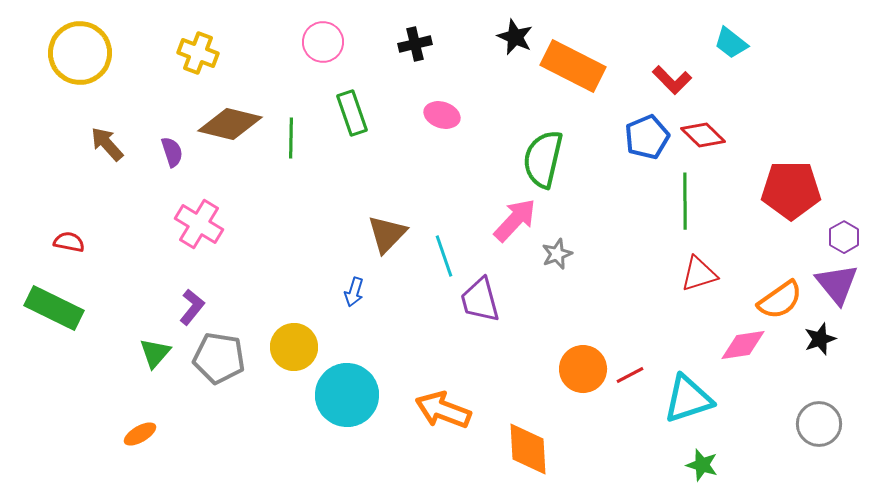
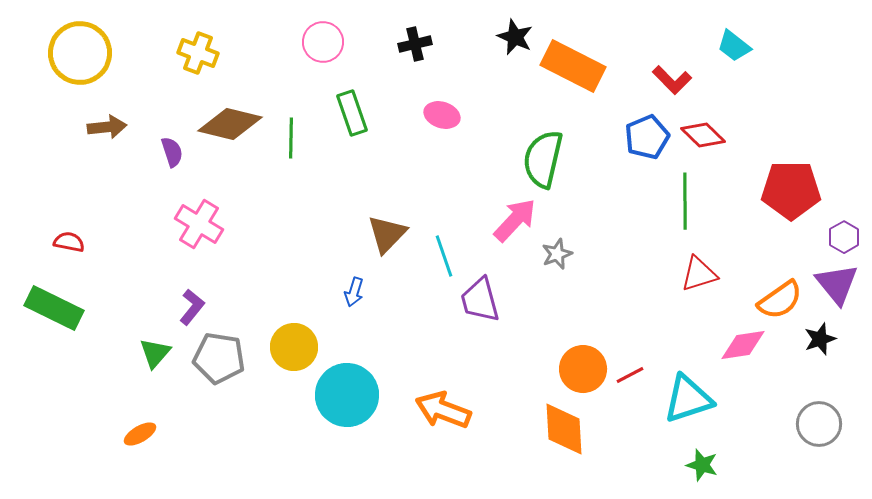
cyan trapezoid at (731, 43): moved 3 px right, 3 px down
brown arrow at (107, 144): moved 17 px up; rotated 126 degrees clockwise
orange diamond at (528, 449): moved 36 px right, 20 px up
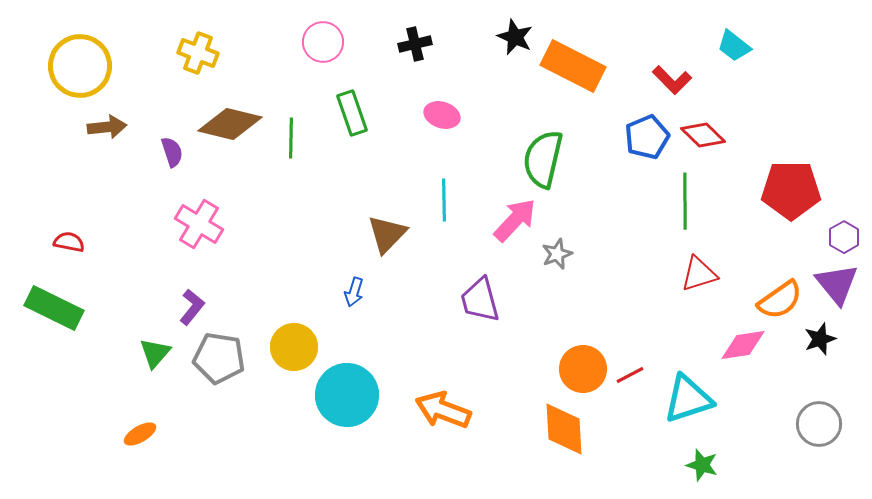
yellow circle at (80, 53): moved 13 px down
cyan line at (444, 256): moved 56 px up; rotated 18 degrees clockwise
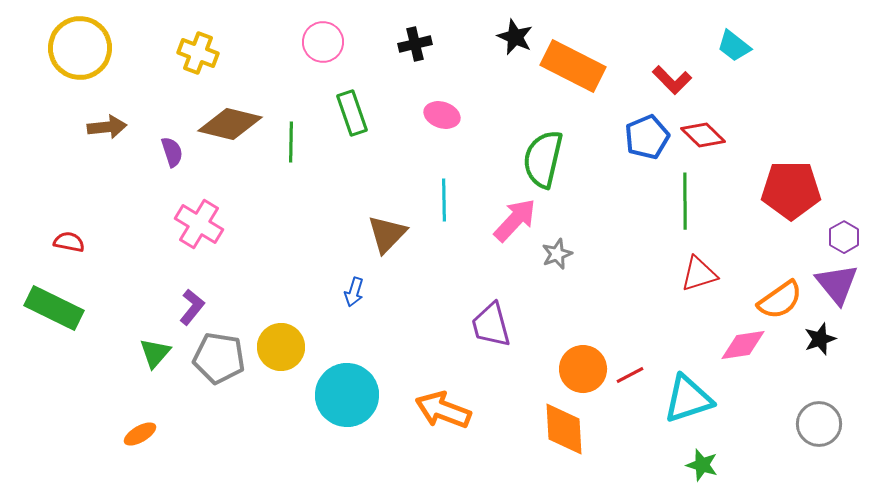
yellow circle at (80, 66): moved 18 px up
green line at (291, 138): moved 4 px down
purple trapezoid at (480, 300): moved 11 px right, 25 px down
yellow circle at (294, 347): moved 13 px left
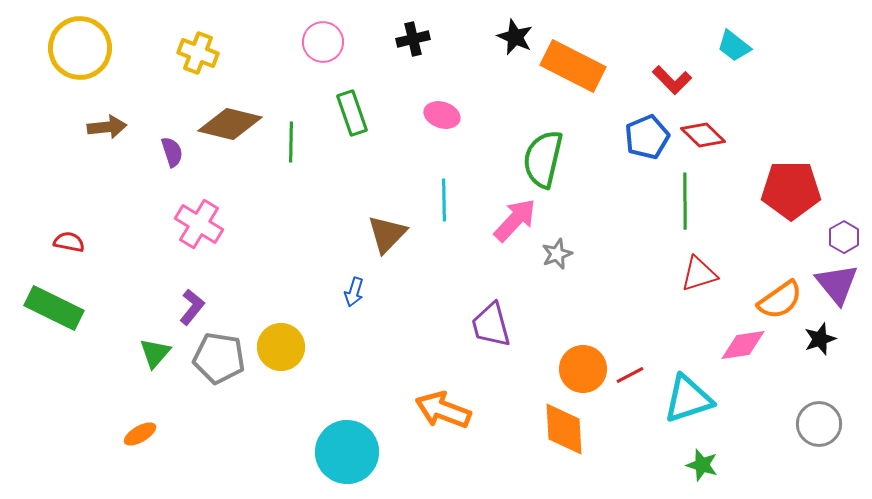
black cross at (415, 44): moved 2 px left, 5 px up
cyan circle at (347, 395): moved 57 px down
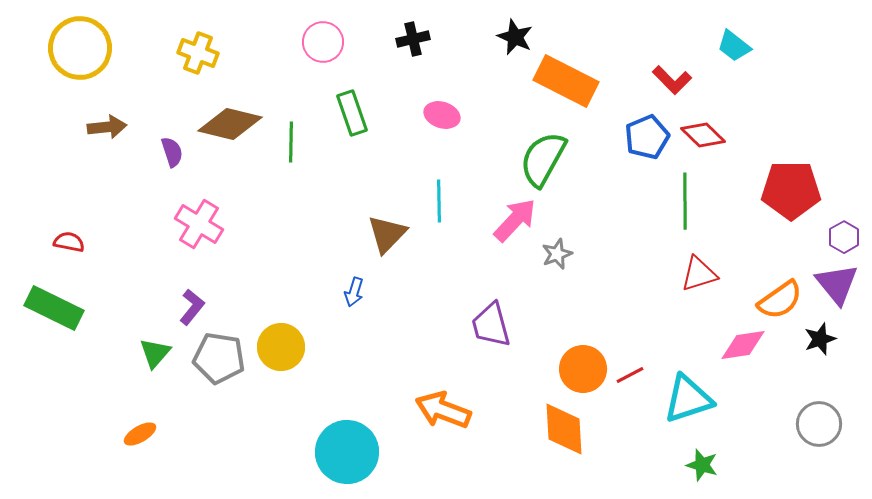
orange rectangle at (573, 66): moved 7 px left, 15 px down
green semicircle at (543, 159): rotated 16 degrees clockwise
cyan line at (444, 200): moved 5 px left, 1 px down
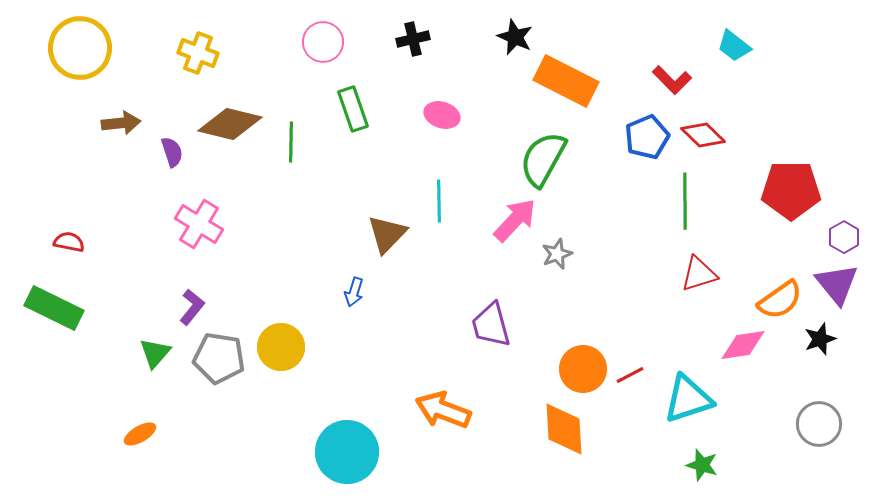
green rectangle at (352, 113): moved 1 px right, 4 px up
brown arrow at (107, 127): moved 14 px right, 4 px up
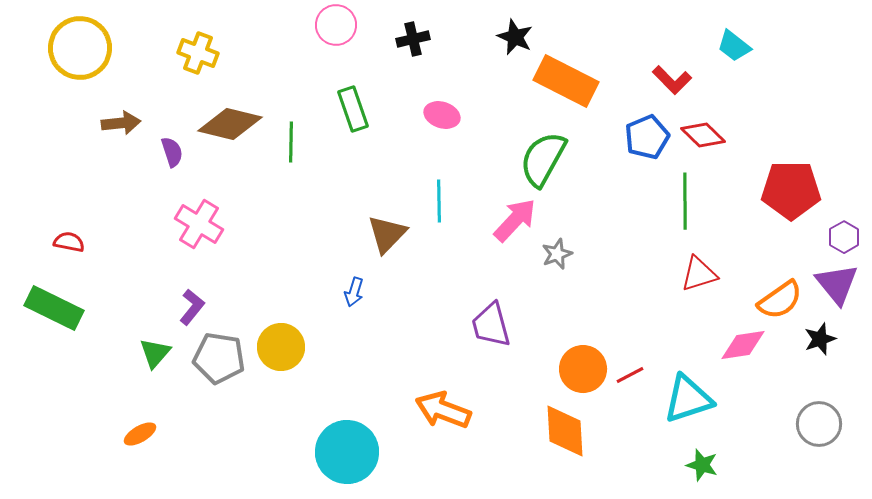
pink circle at (323, 42): moved 13 px right, 17 px up
orange diamond at (564, 429): moved 1 px right, 2 px down
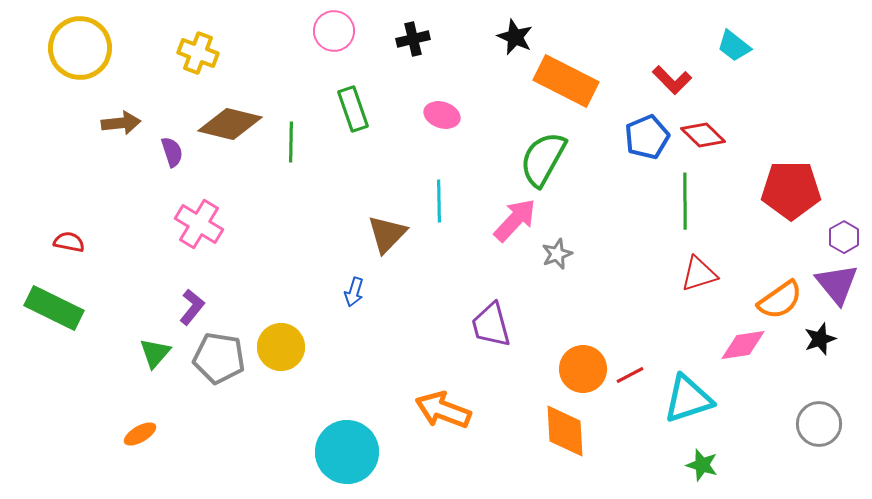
pink circle at (336, 25): moved 2 px left, 6 px down
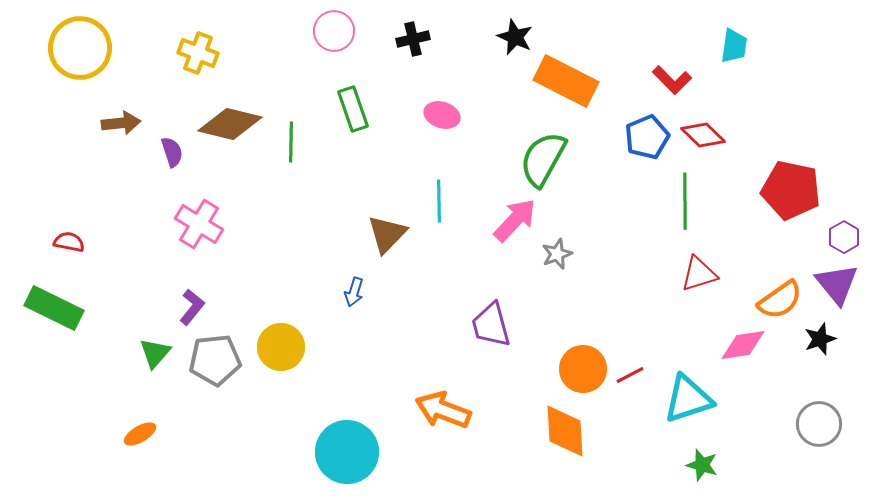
cyan trapezoid at (734, 46): rotated 120 degrees counterclockwise
red pentagon at (791, 190): rotated 12 degrees clockwise
gray pentagon at (219, 358): moved 4 px left, 2 px down; rotated 15 degrees counterclockwise
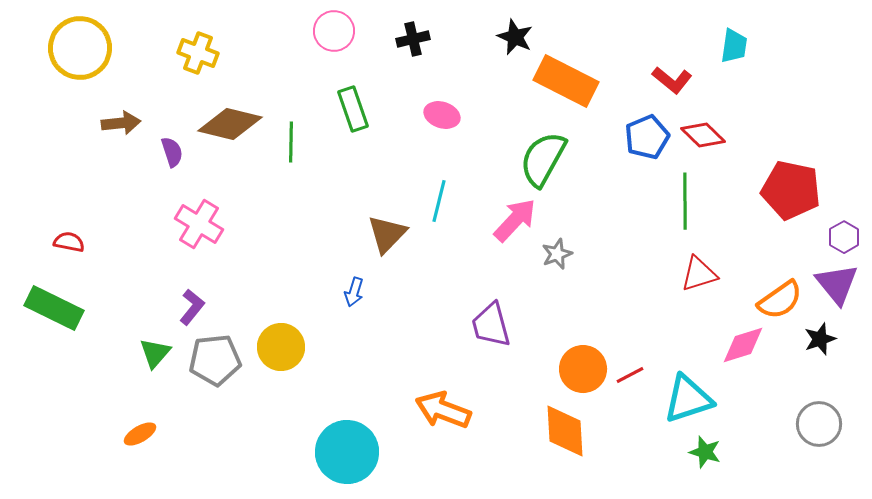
red L-shape at (672, 80): rotated 6 degrees counterclockwise
cyan line at (439, 201): rotated 15 degrees clockwise
pink diamond at (743, 345): rotated 9 degrees counterclockwise
green star at (702, 465): moved 3 px right, 13 px up
